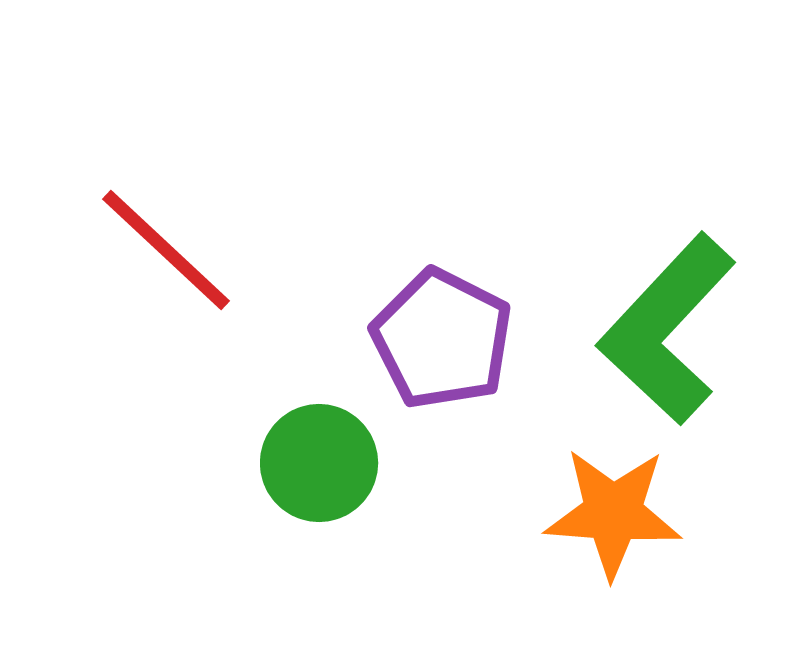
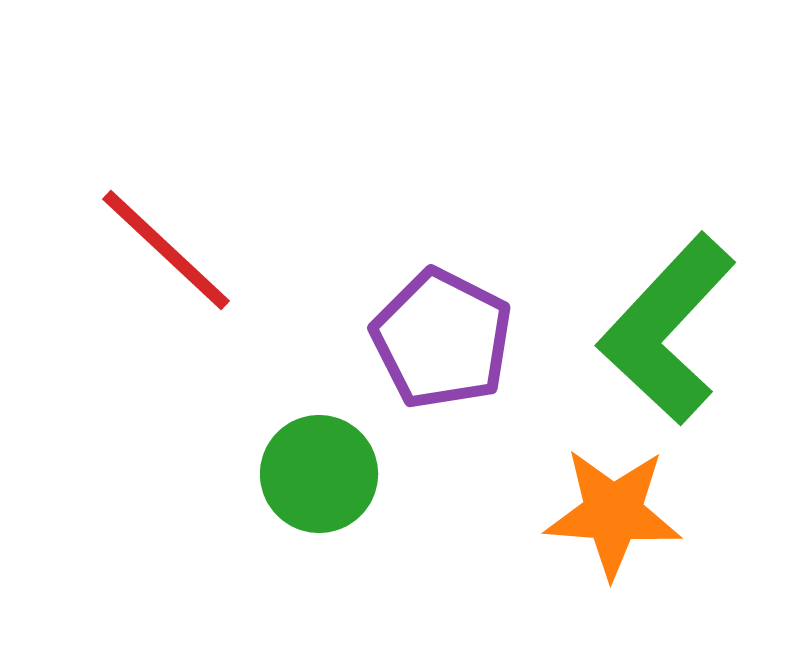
green circle: moved 11 px down
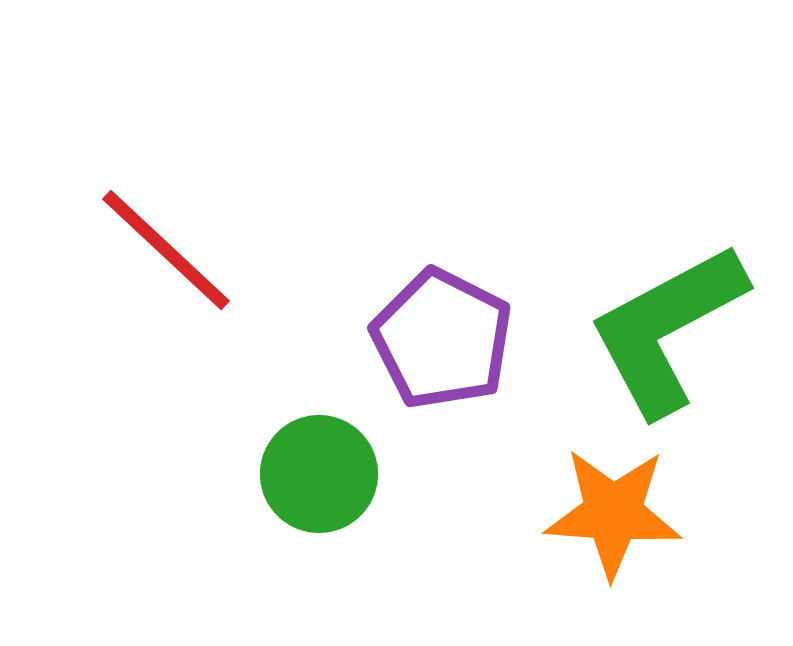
green L-shape: rotated 19 degrees clockwise
